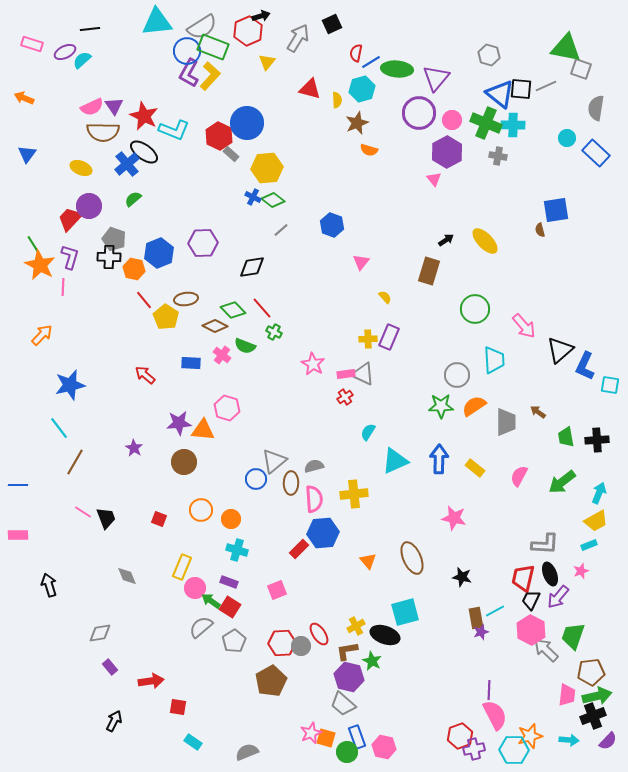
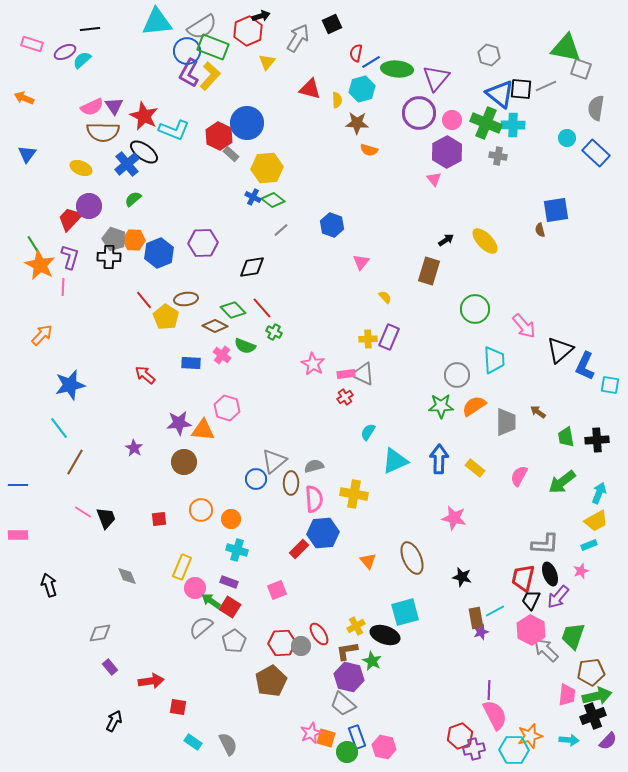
brown star at (357, 123): rotated 25 degrees clockwise
orange hexagon at (134, 269): moved 29 px up; rotated 10 degrees counterclockwise
yellow cross at (354, 494): rotated 16 degrees clockwise
red square at (159, 519): rotated 28 degrees counterclockwise
gray semicircle at (247, 752): moved 19 px left, 8 px up; rotated 85 degrees clockwise
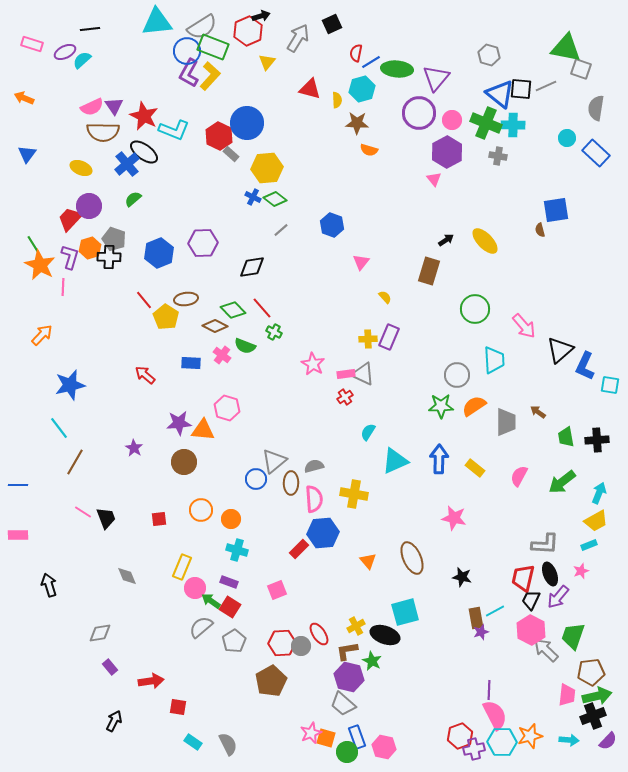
green diamond at (273, 200): moved 2 px right, 1 px up
orange hexagon at (134, 240): moved 44 px left, 8 px down; rotated 20 degrees counterclockwise
cyan hexagon at (514, 750): moved 12 px left, 8 px up
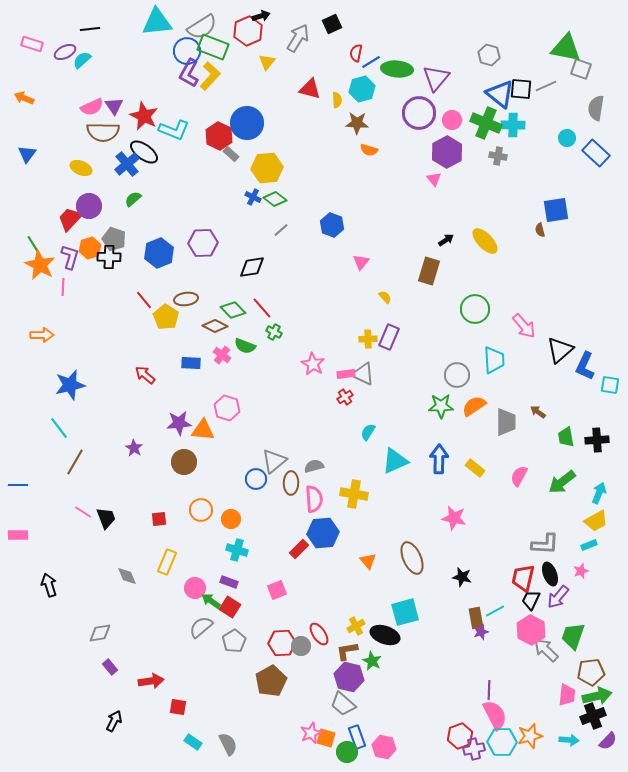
orange arrow at (42, 335): rotated 45 degrees clockwise
yellow rectangle at (182, 567): moved 15 px left, 5 px up
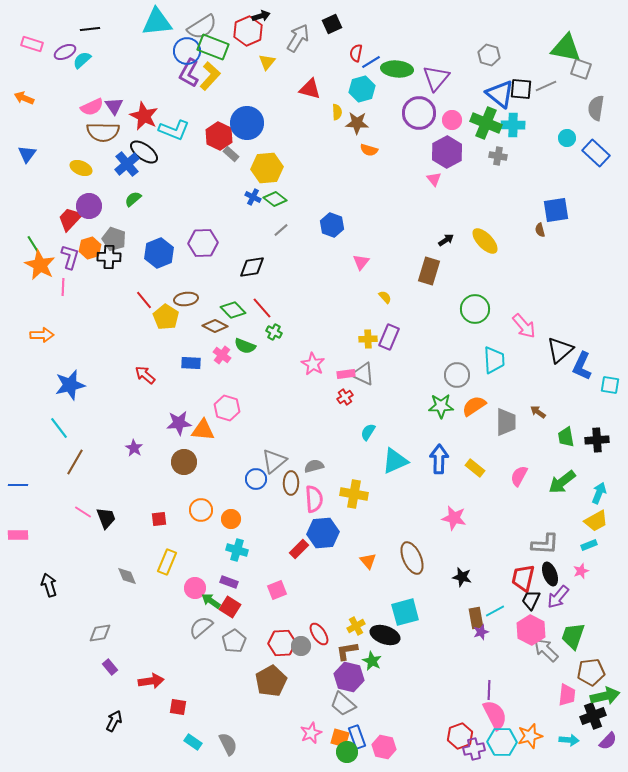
yellow semicircle at (337, 100): moved 12 px down
blue L-shape at (585, 366): moved 3 px left
green arrow at (597, 696): moved 8 px right
orange square at (326, 738): moved 14 px right
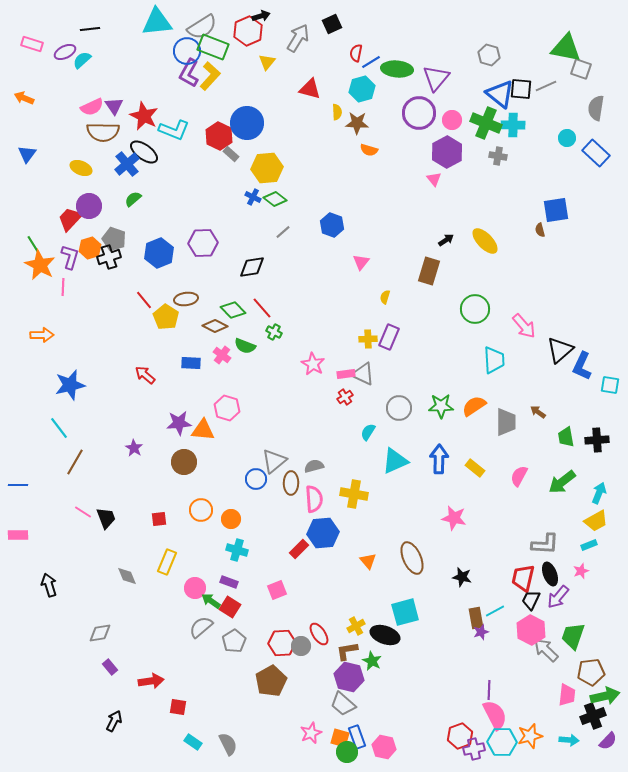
gray line at (281, 230): moved 2 px right, 2 px down
black cross at (109, 257): rotated 20 degrees counterclockwise
yellow semicircle at (385, 297): rotated 120 degrees counterclockwise
gray circle at (457, 375): moved 58 px left, 33 px down
